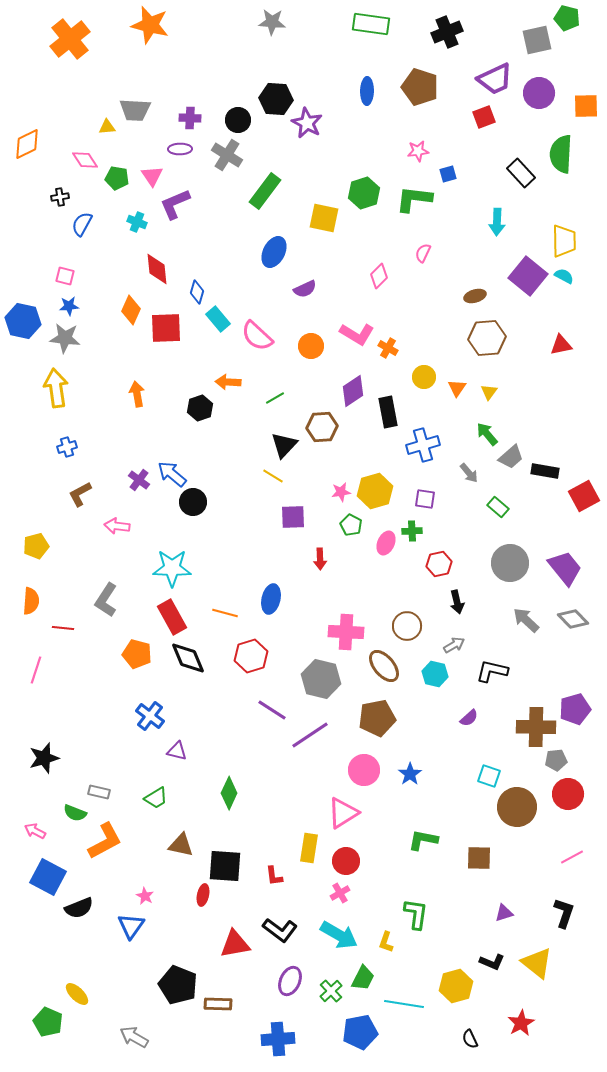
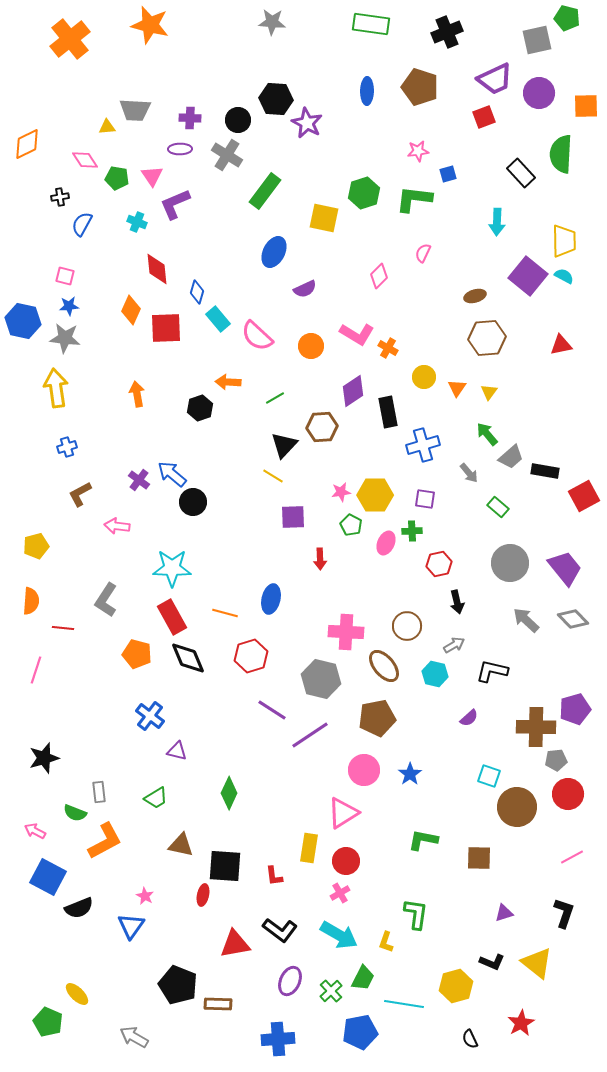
yellow hexagon at (375, 491): moved 4 px down; rotated 16 degrees clockwise
gray rectangle at (99, 792): rotated 70 degrees clockwise
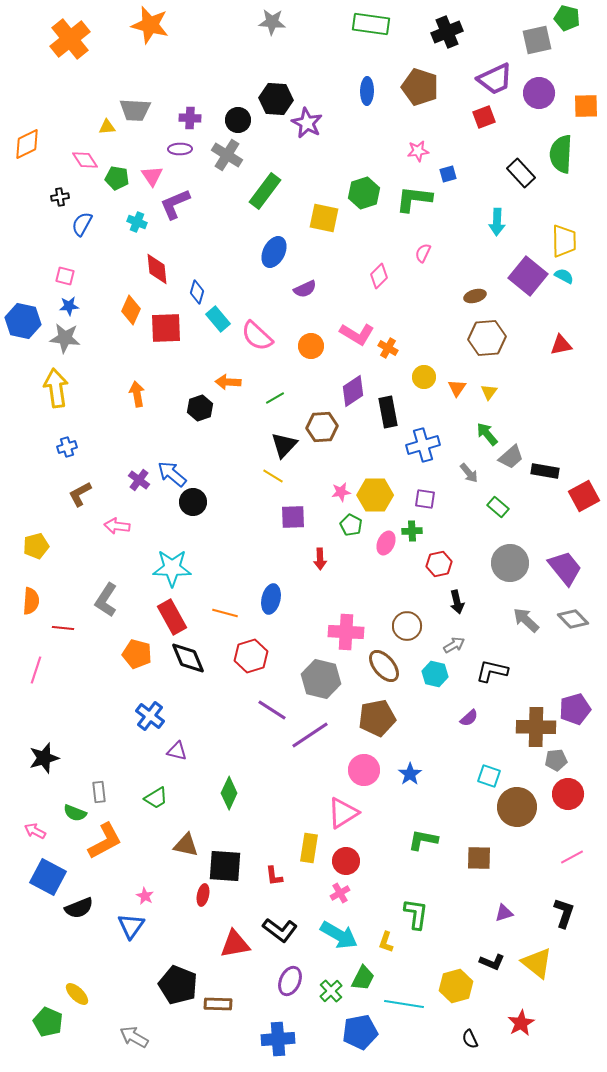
brown triangle at (181, 845): moved 5 px right
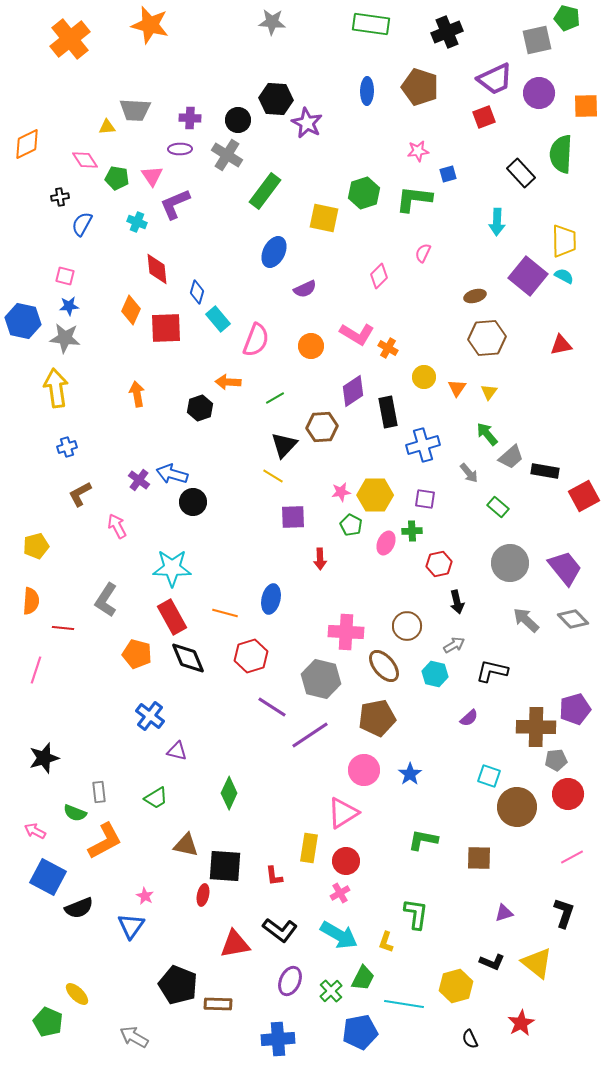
pink semicircle at (257, 336): moved 1 px left, 4 px down; rotated 112 degrees counterclockwise
blue arrow at (172, 474): rotated 24 degrees counterclockwise
pink arrow at (117, 526): rotated 55 degrees clockwise
purple line at (272, 710): moved 3 px up
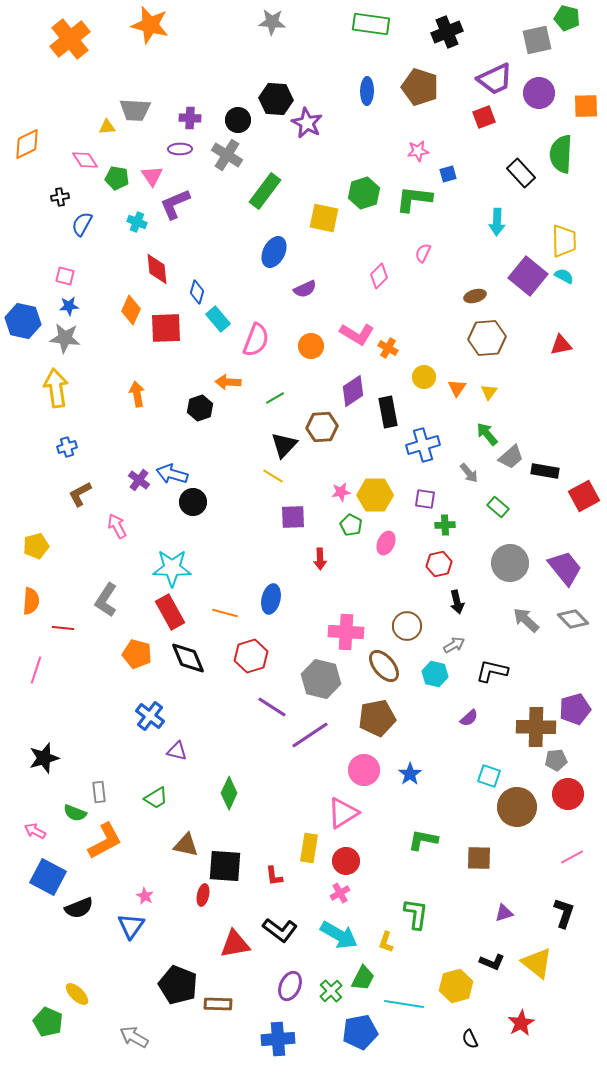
green cross at (412, 531): moved 33 px right, 6 px up
red rectangle at (172, 617): moved 2 px left, 5 px up
purple ellipse at (290, 981): moved 5 px down
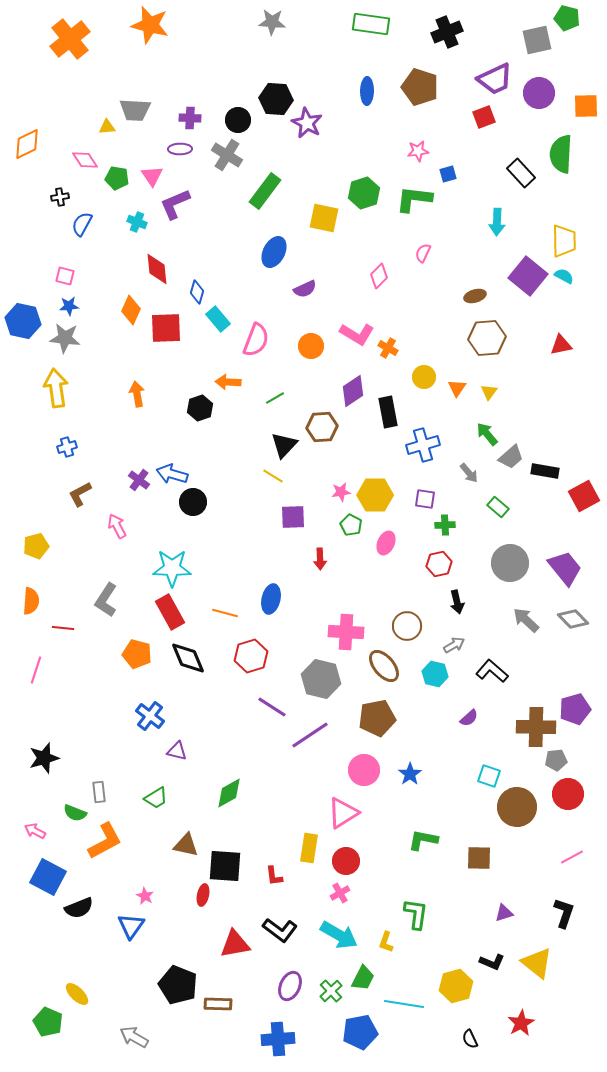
black L-shape at (492, 671): rotated 28 degrees clockwise
green diamond at (229, 793): rotated 36 degrees clockwise
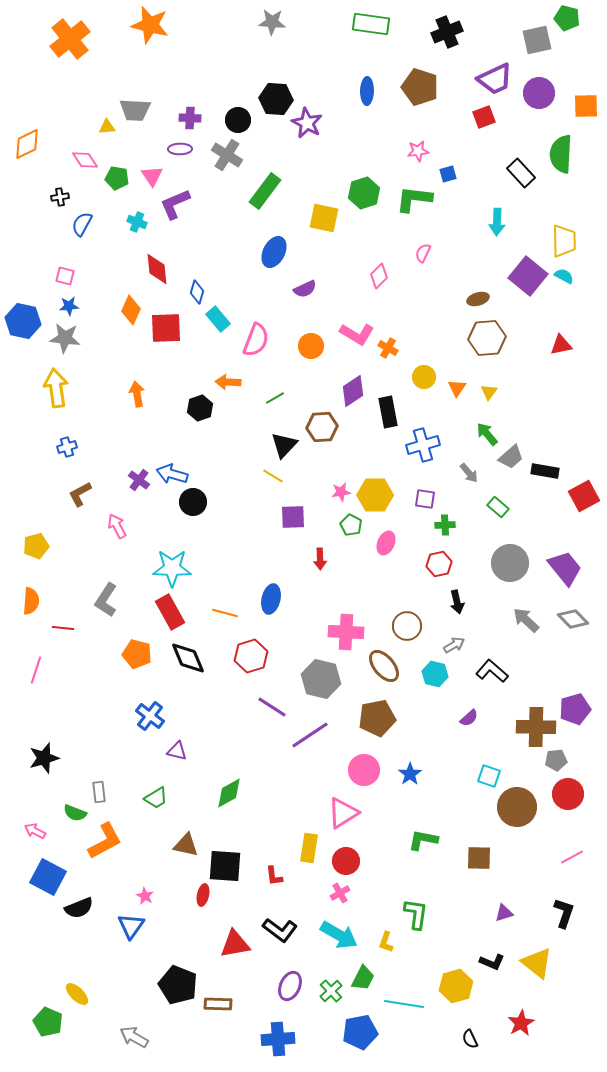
brown ellipse at (475, 296): moved 3 px right, 3 px down
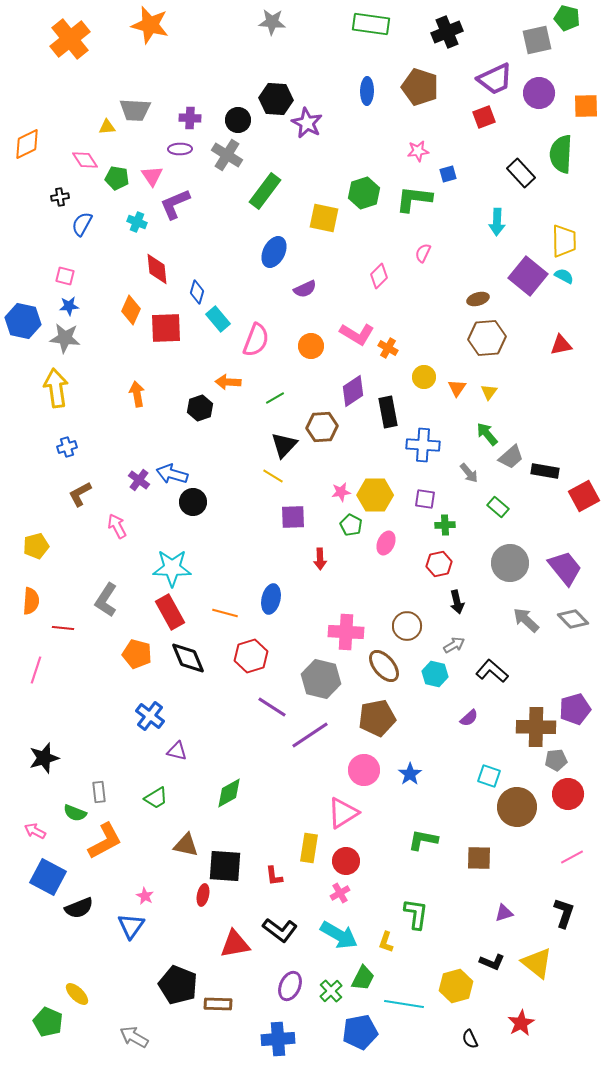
blue cross at (423, 445): rotated 20 degrees clockwise
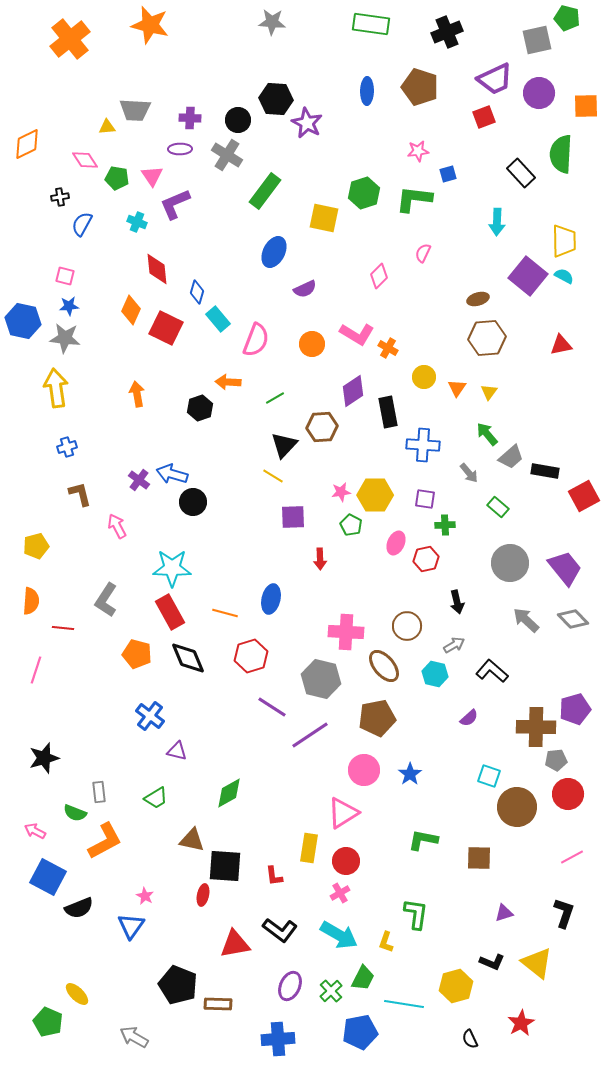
red square at (166, 328): rotated 28 degrees clockwise
orange circle at (311, 346): moved 1 px right, 2 px up
brown L-shape at (80, 494): rotated 104 degrees clockwise
pink ellipse at (386, 543): moved 10 px right
red hexagon at (439, 564): moved 13 px left, 5 px up
brown triangle at (186, 845): moved 6 px right, 5 px up
